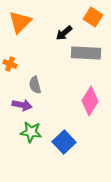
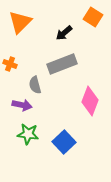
gray rectangle: moved 24 px left, 11 px down; rotated 24 degrees counterclockwise
pink diamond: rotated 12 degrees counterclockwise
green star: moved 3 px left, 2 px down
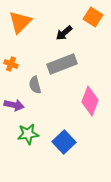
orange cross: moved 1 px right
purple arrow: moved 8 px left
green star: rotated 15 degrees counterclockwise
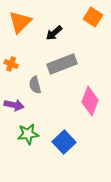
black arrow: moved 10 px left
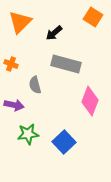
gray rectangle: moved 4 px right; rotated 36 degrees clockwise
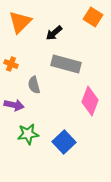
gray semicircle: moved 1 px left
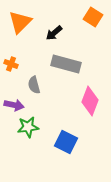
green star: moved 7 px up
blue square: moved 2 px right; rotated 20 degrees counterclockwise
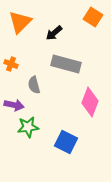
pink diamond: moved 1 px down
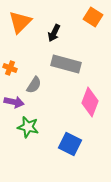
black arrow: rotated 24 degrees counterclockwise
orange cross: moved 1 px left, 4 px down
gray semicircle: rotated 132 degrees counterclockwise
purple arrow: moved 3 px up
green star: rotated 20 degrees clockwise
blue square: moved 4 px right, 2 px down
